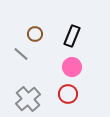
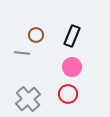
brown circle: moved 1 px right, 1 px down
gray line: moved 1 px right, 1 px up; rotated 35 degrees counterclockwise
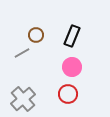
gray line: rotated 35 degrees counterclockwise
gray cross: moved 5 px left
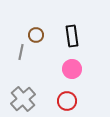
black rectangle: rotated 30 degrees counterclockwise
gray line: moved 1 px left, 1 px up; rotated 49 degrees counterclockwise
pink circle: moved 2 px down
red circle: moved 1 px left, 7 px down
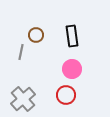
red circle: moved 1 px left, 6 px up
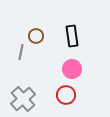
brown circle: moved 1 px down
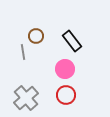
black rectangle: moved 5 px down; rotated 30 degrees counterclockwise
gray line: moved 2 px right; rotated 21 degrees counterclockwise
pink circle: moved 7 px left
gray cross: moved 3 px right, 1 px up
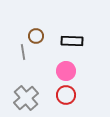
black rectangle: rotated 50 degrees counterclockwise
pink circle: moved 1 px right, 2 px down
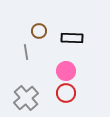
brown circle: moved 3 px right, 5 px up
black rectangle: moved 3 px up
gray line: moved 3 px right
red circle: moved 2 px up
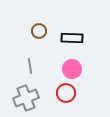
gray line: moved 4 px right, 14 px down
pink circle: moved 6 px right, 2 px up
gray cross: rotated 20 degrees clockwise
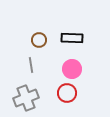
brown circle: moved 9 px down
gray line: moved 1 px right, 1 px up
red circle: moved 1 px right
